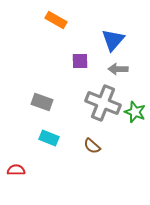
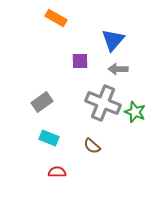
orange rectangle: moved 2 px up
gray rectangle: rotated 55 degrees counterclockwise
red semicircle: moved 41 px right, 2 px down
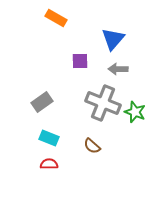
blue triangle: moved 1 px up
red semicircle: moved 8 px left, 8 px up
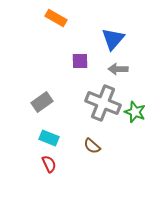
red semicircle: rotated 66 degrees clockwise
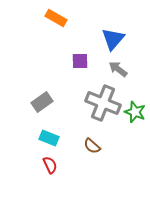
gray arrow: rotated 36 degrees clockwise
red semicircle: moved 1 px right, 1 px down
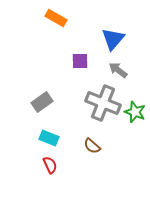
gray arrow: moved 1 px down
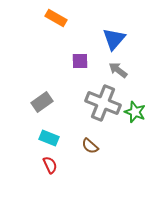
blue triangle: moved 1 px right
brown semicircle: moved 2 px left
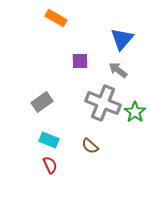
blue triangle: moved 8 px right
green star: rotated 15 degrees clockwise
cyan rectangle: moved 2 px down
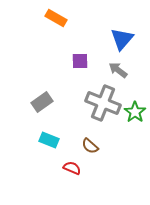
red semicircle: moved 22 px right, 3 px down; rotated 42 degrees counterclockwise
